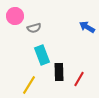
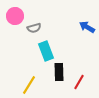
cyan rectangle: moved 4 px right, 4 px up
red line: moved 3 px down
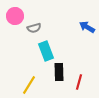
red line: rotated 14 degrees counterclockwise
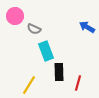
gray semicircle: moved 1 px down; rotated 40 degrees clockwise
red line: moved 1 px left, 1 px down
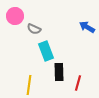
yellow line: rotated 24 degrees counterclockwise
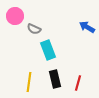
cyan rectangle: moved 2 px right, 1 px up
black rectangle: moved 4 px left, 7 px down; rotated 12 degrees counterclockwise
yellow line: moved 3 px up
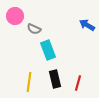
blue arrow: moved 2 px up
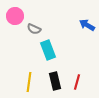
black rectangle: moved 2 px down
red line: moved 1 px left, 1 px up
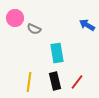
pink circle: moved 2 px down
cyan rectangle: moved 9 px right, 3 px down; rotated 12 degrees clockwise
red line: rotated 21 degrees clockwise
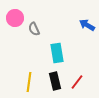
gray semicircle: rotated 40 degrees clockwise
